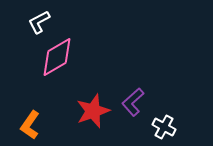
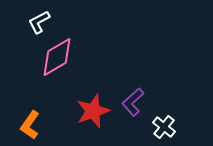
white cross: rotated 10 degrees clockwise
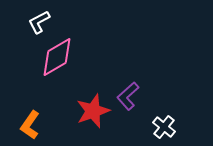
purple L-shape: moved 5 px left, 6 px up
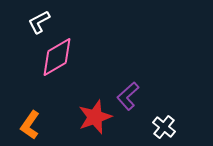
red star: moved 2 px right, 6 px down
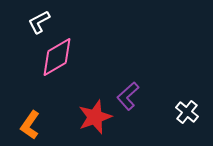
white cross: moved 23 px right, 15 px up
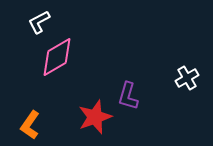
purple L-shape: rotated 32 degrees counterclockwise
white cross: moved 34 px up; rotated 20 degrees clockwise
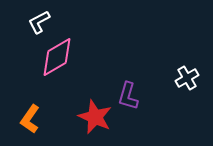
red star: rotated 28 degrees counterclockwise
orange L-shape: moved 6 px up
